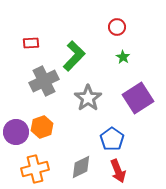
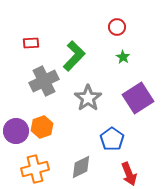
purple circle: moved 1 px up
red arrow: moved 11 px right, 3 px down
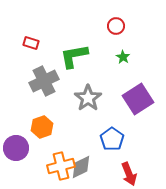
red circle: moved 1 px left, 1 px up
red rectangle: rotated 21 degrees clockwise
green L-shape: rotated 144 degrees counterclockwise
purple square: moved 1 px down
purple circle: moved 17 px down
orange cross: moved 26 px right, 3 px up
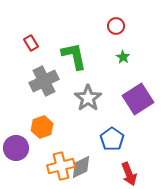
red rectangle: rotated 42 degrees clockwise
green L-shape: rotated 88 degrees clockwise
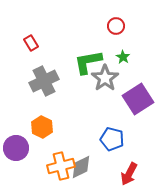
green L-shape: moved 14 px right, 6 px down; rotated 88 degrees counterclockwise
gray star: moved 17 px right, 20 px up
orange hexagon: rotated 15 degrees counterclockwise
blue pentagon: rotated 20 degrees counterclockwise
red arrow: rotated 50 degrees clockwise
